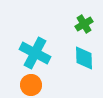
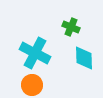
green cross: moved 13 px left, 3 px down; rotated 36 degrees counterclockwise
orange circle: moved 1 px right
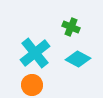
cyan cross: rotated 24 degrees clockwise
cyan diamond: moved 6 px left, 1 px down; rotated 60 degrees counterclockwise
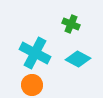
green cross: moved 3 px up
cyan cross: rotated 24 degrees counterclockwise
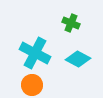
green cross: moved 1 px up
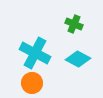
green cross: moved 3 px right, 1 px down
orange circle: moved 2 px up
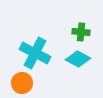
green cross: moved 7 px right, 8 px down; rotated 18 degrees counterclockwise
orange circle: moved 10 px left
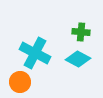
orange circle: moved 2 px left, 1 px up
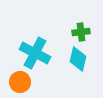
green cross: rotated 12 degrees counterclockwise
cyan diamond: rotated 75 degrees clockwise
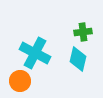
green cross: moved 2 px right
orange circle: moved 1 px up
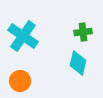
cyan cross: moved 12 px left, 17 px up; rotated 8 degrees clockwise
cyan diamond: moved 4 px down
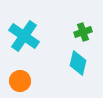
green cross: rotated 12 degrees counterclockwise
cyan cross: moved 1 px right
